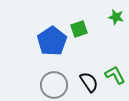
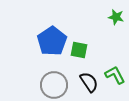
green square: moved 21 px down; rotated 30 degrees clockwise
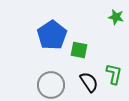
blue pentagon: moved 6 px up
green L-shape: moved 1 px left, 1 px up; rotated 40 degrees clockwise
gray circle: moved 3 px left
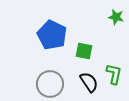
blue pentagon: rotated 12 degrees counterclockwise
green square: moved 5 px right, 1 px down
gray circle: moved 1 px left, 1 px up
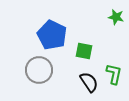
gray circle: moved 11 px left, 14 px up
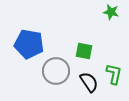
green star: moved 5 px left, 5 px up
blue pentagon: moved 23 px left, 9 px down; rotated 16 degrees counterclockwise
gray circle: moved 17 px right, 1 px down
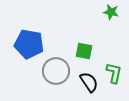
green L-shape: moved 1 px up
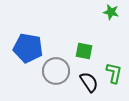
blue pentagon: moved 1 px left, 4 px down
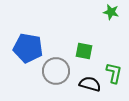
black semicircle: moved 1 px right, 2 px down; rotated 40 degrees counterclockwise
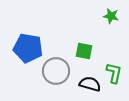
green star: moved 4 px down
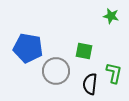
black semicircle: rotated 100 degrees counterclockwise
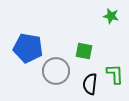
green L-shape: moved 1 px right, 1 px down; rotated 15 degrees counterclockwise
